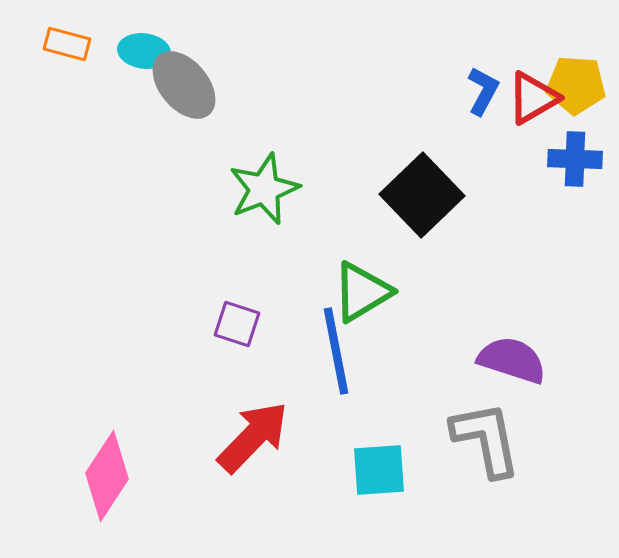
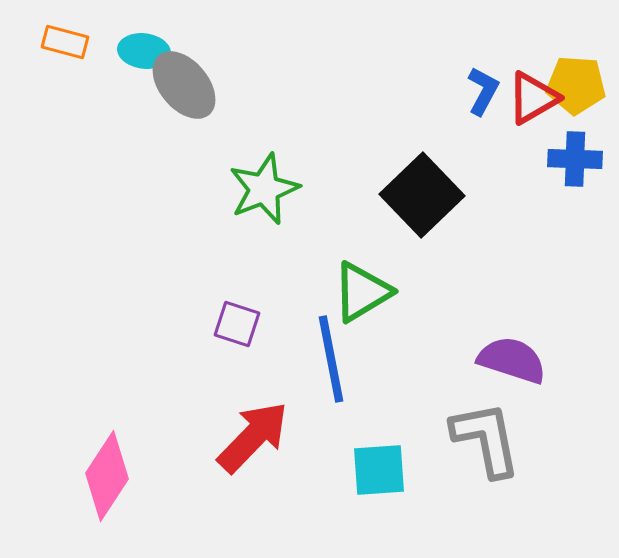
orange rectangle: moved 2 px left, 2 px up
blue line: moved 5 px left, 8 px down
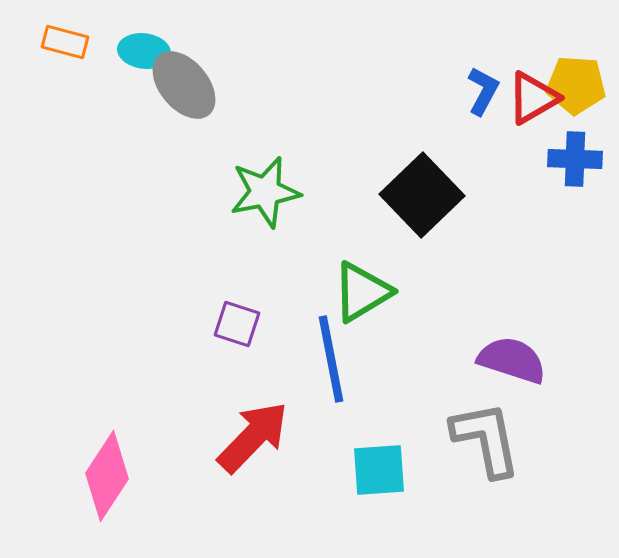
green star: moved 1 px right, 3 px down; rotated 10 degrees clockwise
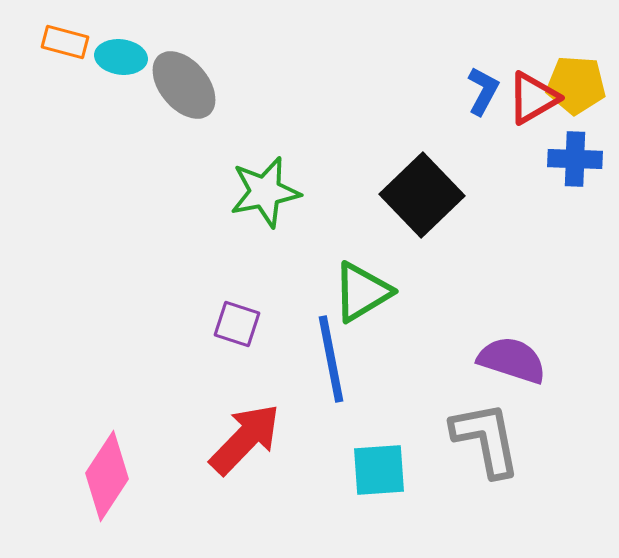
cyan ellipse: moved 23 px left, 6 px down
red arrow: moved 8 px left, 2 px down
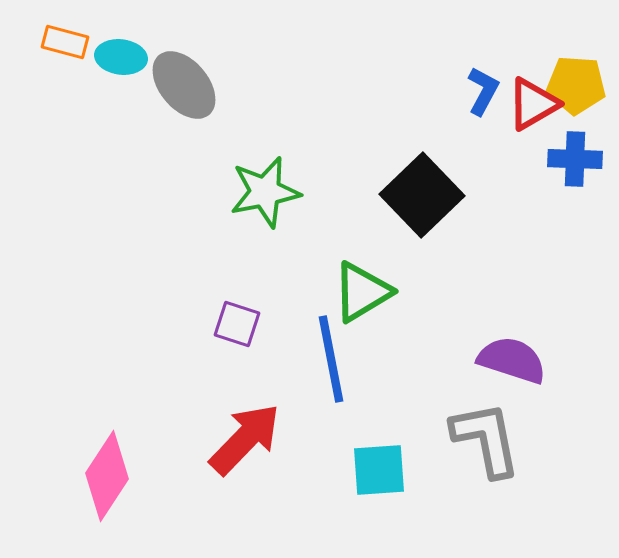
red triangle: moved 6 px down
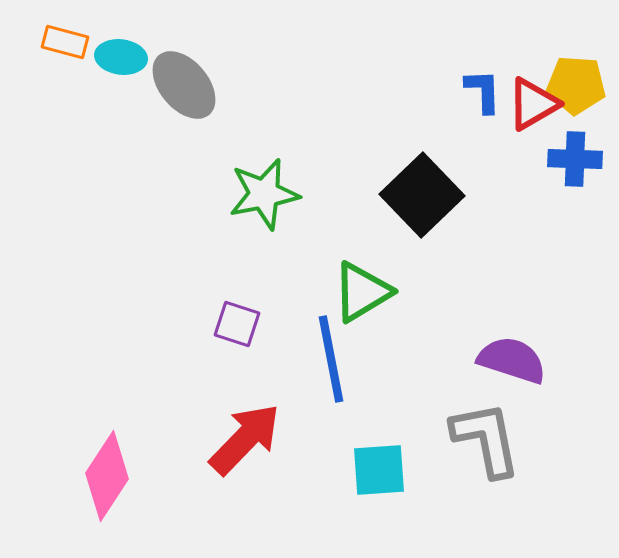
blue L-shape: rotated 30 degrees counterclockwise
green star: moved 1 px left, 2 px down
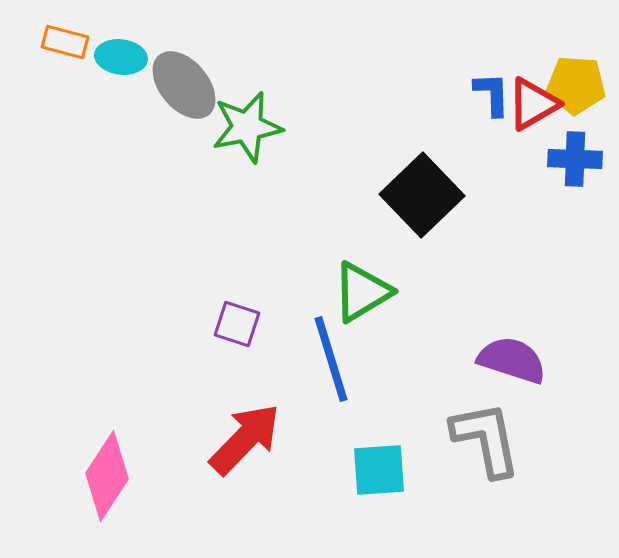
blue L-shape: moved 9 px right, 3 px down
green star: moved 17 px left, 67 px up
blue line: rotated 6 degrees counterclockwise
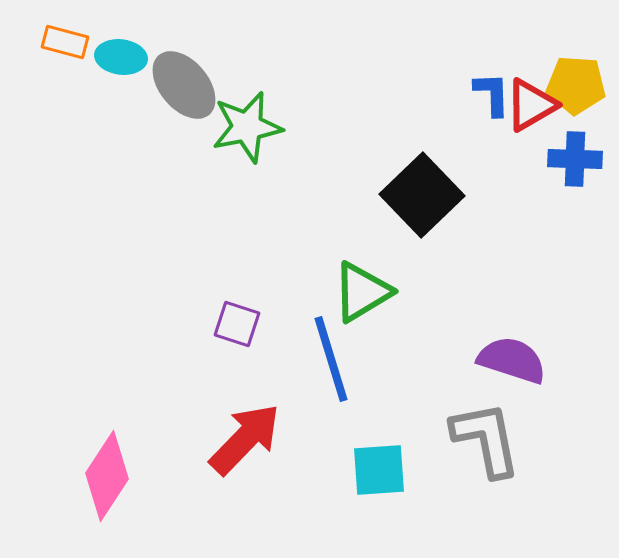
red triangle: moved 2 px left, 1 px down
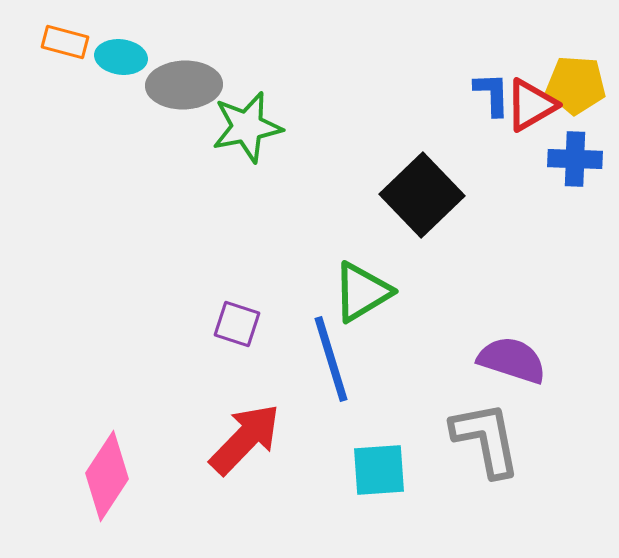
gray ellipse: rotated 52 degrees counterclockwise
